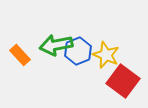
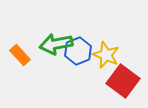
green arrow: moved 1 px up
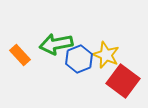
blue hexagon: moved 1 px right, 8 px down
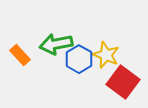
blue hexagon: rotated 8 degrees counterclockwise
red square: moved 1 px down
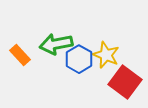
red square: moved 2 px right
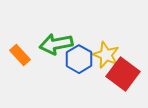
red square: moved 2 px left, 8 px up
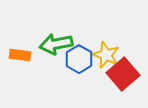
orange rectangle: rotated 40 degrees counterclockwise
red square: rotated 12 degrees clockwise
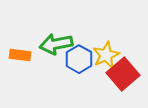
yellow star: rotated 24 degrees clockwise
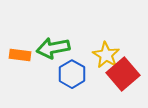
green arrow: moved 3 px left, 4 px down
yellow star: rotated 16 degrees counterclockwise
blue hexagon: moved 7 px left, 15 px down
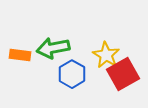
red square: rotated 12 degrees clockwise
